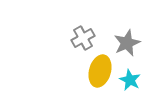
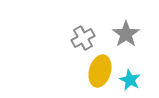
gray star: moved 1 px left, 9 px up; rotated 12 degrees counterclockwise
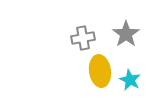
gray cross: rotated 20 degrees clockwise
yellow ellipse: rotated 24 degrees counterclockwise
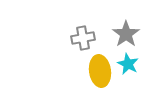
cyan star: moved 2 px left, 16 px up
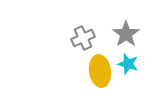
gray cross: rotated 15 degrees counterclockwise
cyan star: rotated 10 degrees counterclockwise
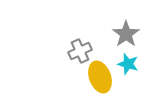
gray cross: moved 3 px left, 13 px down
yellow ellipse: moved 6 px down; rotated 12 degrees counterclockwise
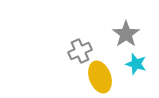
cyan star: moved 8 px right
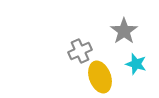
gray star: moved 2 px left, 3 px up
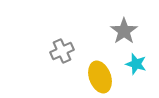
gray cross: moved 18 px left
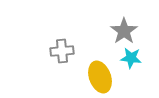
gray cross: rotated 20 degrees clockwise
cyan star: moved 5 px left, 6 px up; rotated 10 degrees counterclockwise
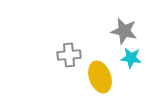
gray star: rotated 24 degrees counterclockwise
gray cross: moved 7 px right, 4 px down
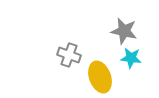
gray cross: rotated 25 degrees clockwise
